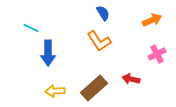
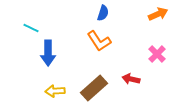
blue semicircle: rotated 49 degrees clockwise
orange arrow: moved 6 px right, 6 px up
pink cross: rotated 18 degrees counterclockwise
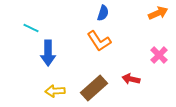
orange arrow: moved 1 px up
pink cross: moved 2 px right, 1 px down
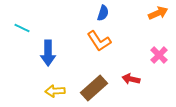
cyan line: moved 9 px left
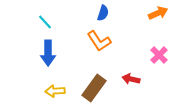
cyan line: moved 23 px right, 6 px up; rotated 21 degrees clockwise
brown rectangle: rotated 12 degrees counterclockwise
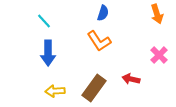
orange arrow: moved 1 px left, 1 px down; rotated 96 degrees clockwise
cyan line: moved 1 px left, 1 px up
